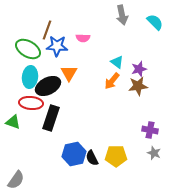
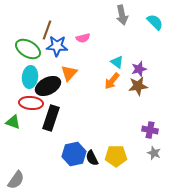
pink semicircle: rotated 16 degrees counterclockwise
orange triangle: rotated 12 degrees clockwise
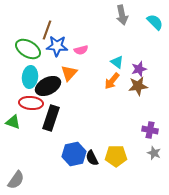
pink semicircle: moved 2 px left, 12 px down
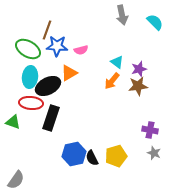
orange triangle: rotated 18 degrees clockwise
yellow pentagon: rotated 15 degrees counterclockwise
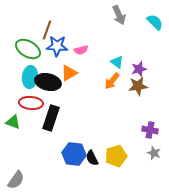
gray arrow: moved 3 px left; rotated 12 degrees counterclockwise
black ellipse: moved 4 px up; rotated 40 degrees clockwise
blue hexagon: rotated 20 degrees clockwise
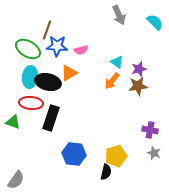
black semicircle: moved 14 px right, 14 px down; rotated 140 degrees counterclockwise
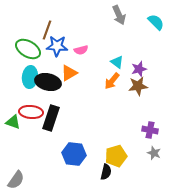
cyan semicircle: moved 1 px right
red ellipse: moved 9 px down
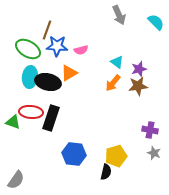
orange arrow: moved 1 px right, 2 px down
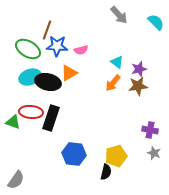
gray arrow: rotated 18 degrees counterclockwise
cyan ellipse: rotated 65 degrees clockwise
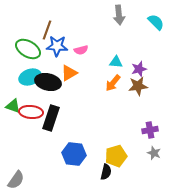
gray arrow: rotated 36 degrees clockwise
cyan triangle: moved 1 px left; rotated 32 degrees counterclockwise
green triangle: moved 16 px up
purple cross: rotated 21 degrees counterclockwise
